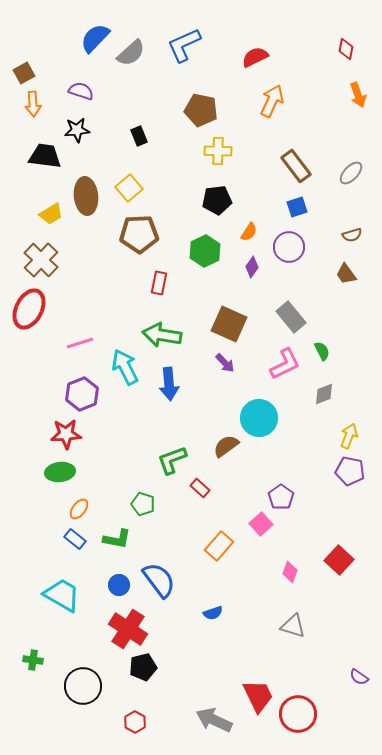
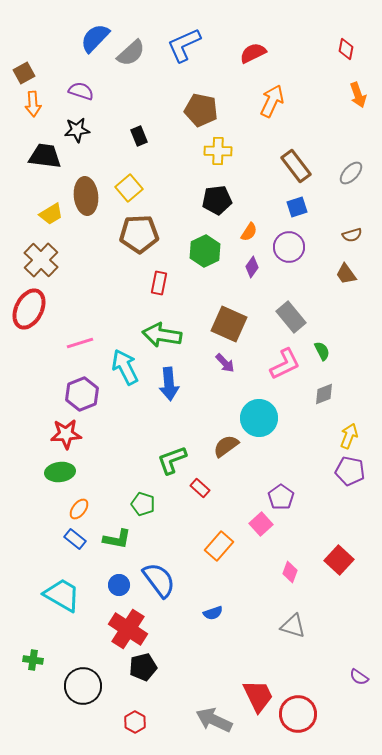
red semicircle at (255, 57): moved 2 px left, 4 px up
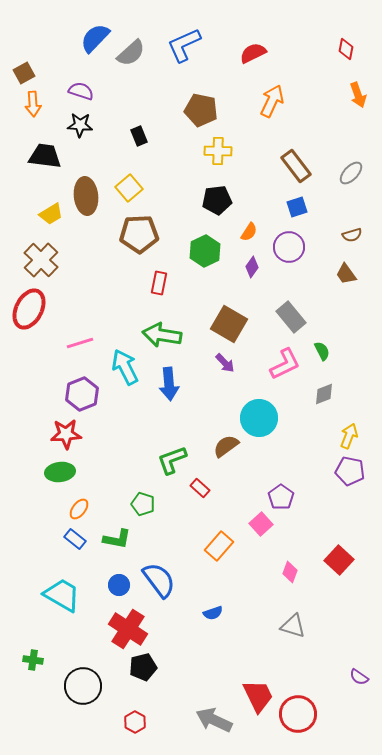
black star at (77, 130): moved 3 px right, 5 px up; rotated 10 degrees clockwise
brown square at (229, 324): rotated 6 degrees clockwise
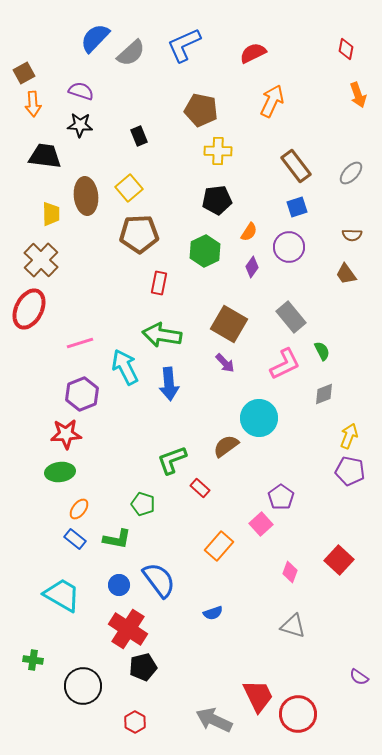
yellow trapezoid at (51, 214): rotated 60 degrees counterclockwise
brown semicircle at (352, 235): rotated 18 degrees clockwise
